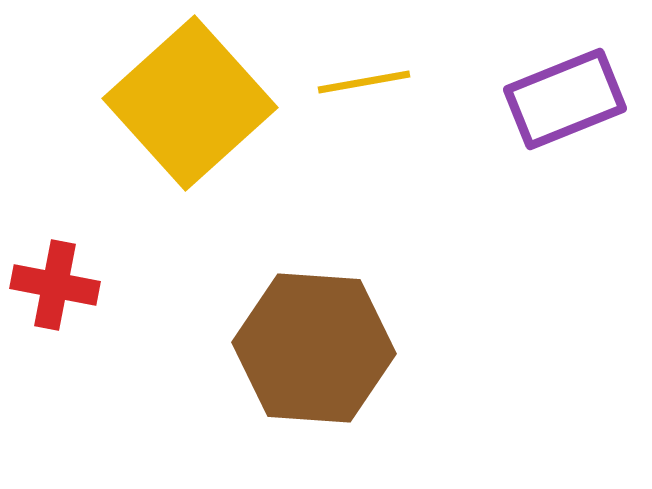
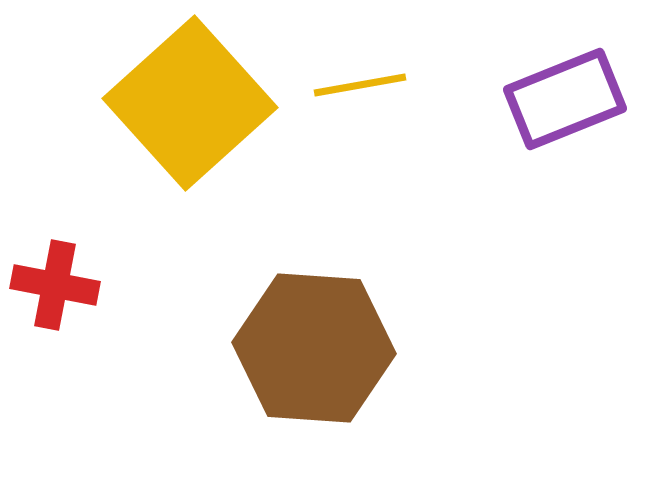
yellow line: moved 4 px left, 3 px down
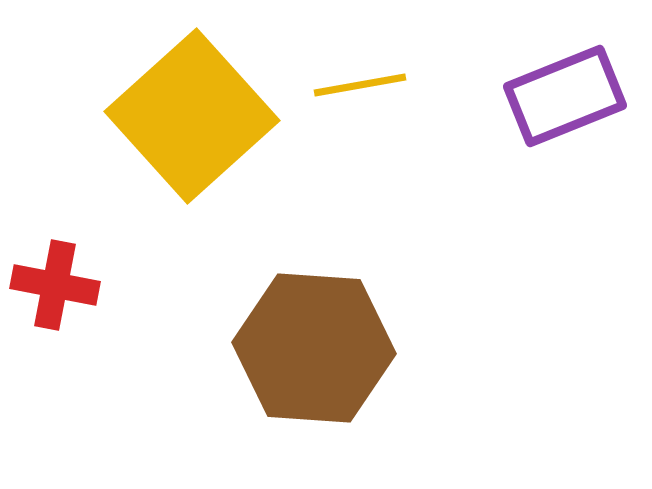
purple rectangle: moved 3 px up
yellow square: moved 2 px right, 13 px down
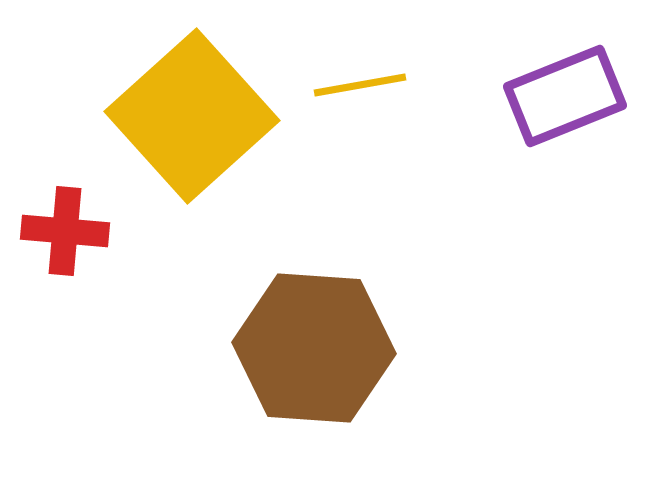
red cross: moved 10 px right, 54 px up; rotated 6 degrees counterclockwise
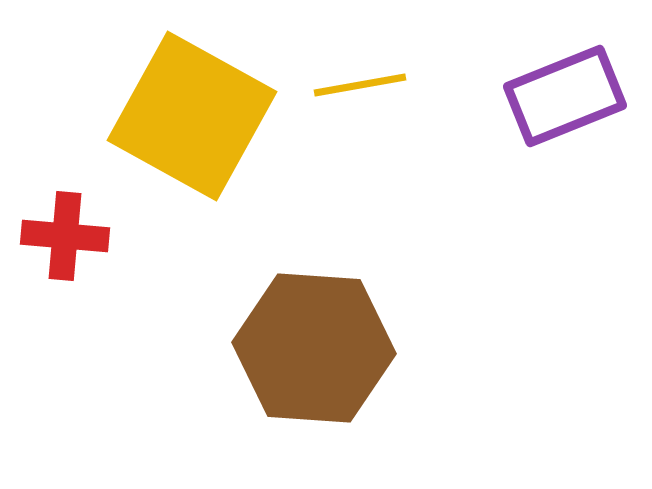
yellow square: rotated 19 degrees counterclockwise
red cross: moved 5 px down
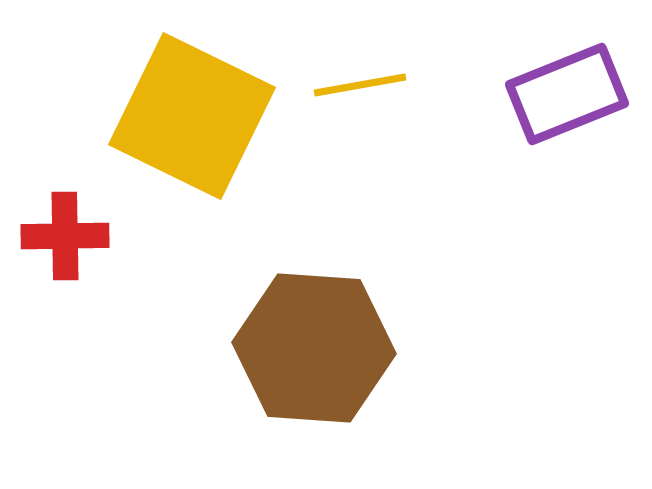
purple rectangle: moved 2 px right, 2 px up
yellow square: rotated 3 degrees counterclockwise
red cross: rotated 6 degrees counterclockwise
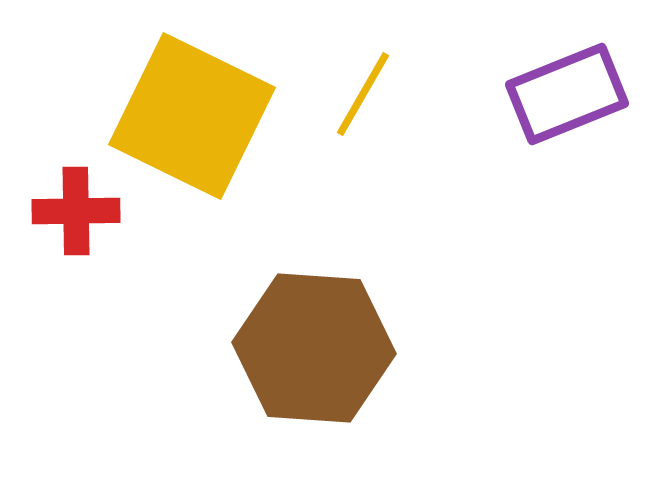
yellow line: moved 3 px right, 9 px down; rotated 50 degrees counterclockwise
red cross: moved 11 px right, 25 px up
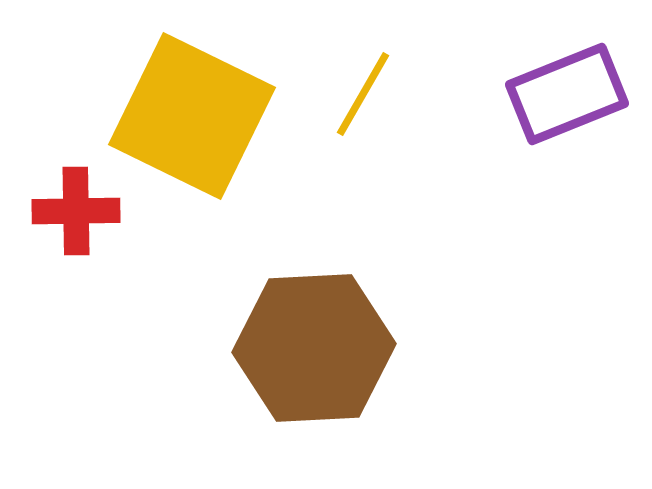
brown hexagon: rotated 7 degrees counterclockwise
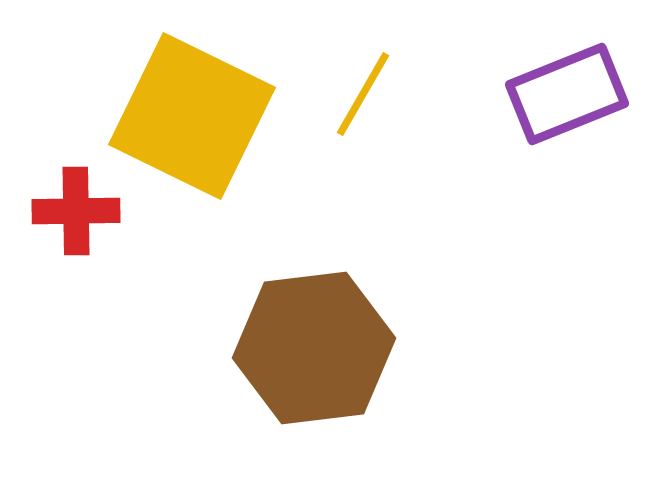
brown hexagon: rotated 4 degrees counterclockwise
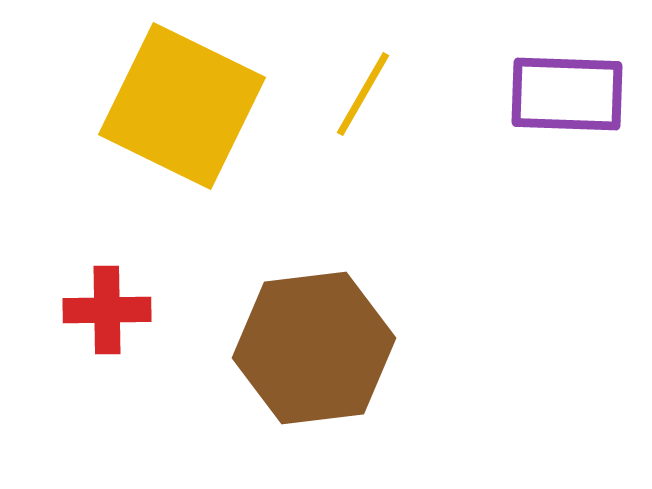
purple rectangle: rotated 24 degrees clockwise
yellow square: moved 10 px left, 10 px up
red cross: moved 31 px right, 99 px down
